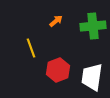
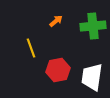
red hexagon: rotated 10 degrees clockwise
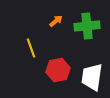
green cross: moved 6 px left
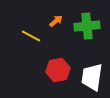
yellow line: moved 12 px up; rotated 42 degrees counterclockwise
